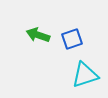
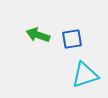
blue square: rotated 10 degrees clockwise
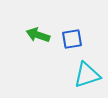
cyan triangle: moved 2 px right
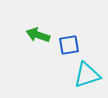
blue square: moved 3 px left, 6 px down
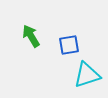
green arrow: moved 7 px left, 1 px down; rotated 40 degrees clockwise
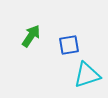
green arrow: rotated 65 degrees clockwise
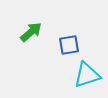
green arrow: moved 4 px up; rotated 15 degrees clockwise
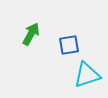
green arrow: moved 2 px down; rotated 20 degrees counterclockwise
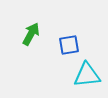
cyan triangle: rotated 12 degrees clockwise
